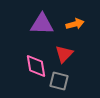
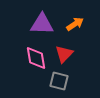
orange arrow: rotated 18 degrees counterclockwise
pink diamond: moved 8 px up
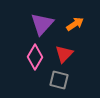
purple triangle: rotated 50 degrees counterclockwise
pink diamond: moved 1 px left, 1 px up; rotated 40 degrees clockwise
gray square: moved 1 px up
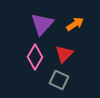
gray square: rotated 12 degrees clockwise
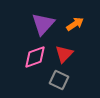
purple triangle: moved 1 px right
pink diamond: rotated 40 degrees clockwise
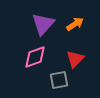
red triangle: moved 11 px right, 5 px down
gray square: rotated 36 degrees counterclockwise
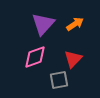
red triangle: moved 2 px left
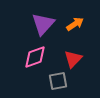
gray square: moved 1 px left, 1 px down
